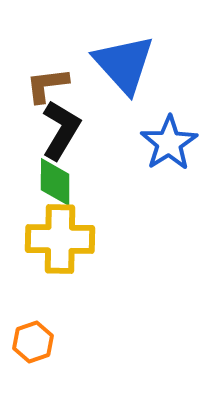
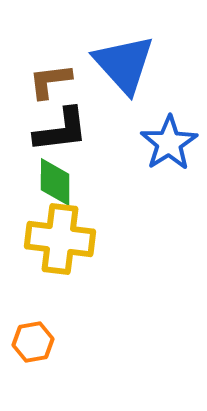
brown L-shape: moved 3 px right, 4 px up
black L-shape: rotated 52 degrees clockwise
yellow cross: rotated 6 degrees clockwise
orange hexagon: rotated 9 degrees clockwise
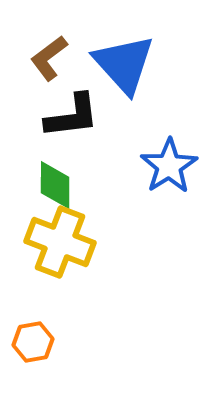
brown L-shape: moved 1 px left, 23 px up; rotated 30 degrees counterclockwise
black L-shape: moved 11 px right, 14 px up
blue star: moved 23 px down
green diamond: moved 3 px down
yellow cross: moved 3 px down; rotated 14 degrees clockwise
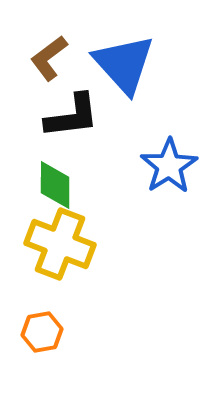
yellow cross: moved 2 px down
orange hexagon: moved 9 px right, 10 px up
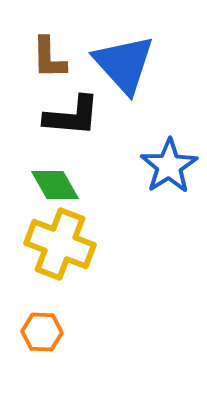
brown L-shape: rotated 54 degrees counterclockwise
black L-shape: rotated 12 degrees clockwise
green diamond: rotated 30 degrees counterclockwise
orange hexagon: rotated 12 degrees clockwise
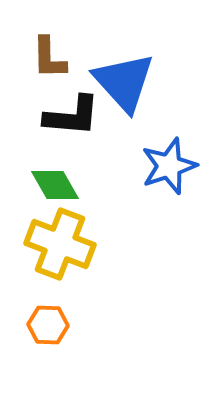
blue triangle: moved 18 px down
blue star: rotated 14 degrees clockwise
orange hexagon: moved 6 px right, 7 px up
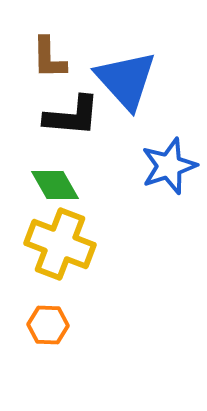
blue triangle: moved 2 px right, 2 px up
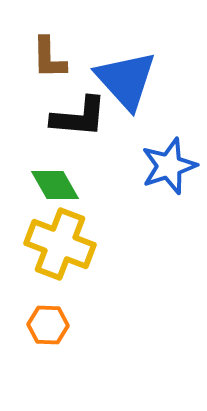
black L-shape: moved 7 px right, 1 px down
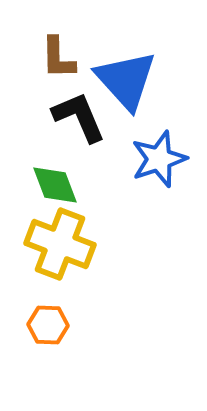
brown L-shape: moved 9 px right
black L-shape: rotated 118 degrees counterclockwise
blue star: moved 10 px left, 7 px up
green diamond: rotated 9 degrees clockwise
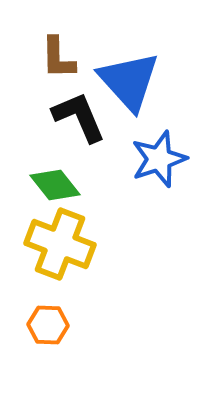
blue triangle: moved 3 px right, 1 px down
green diamond: rotated 18 degrees counterclockwise
